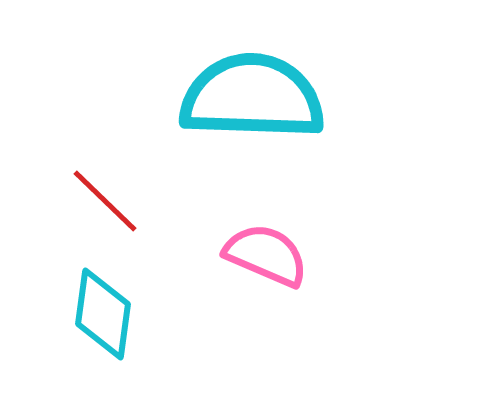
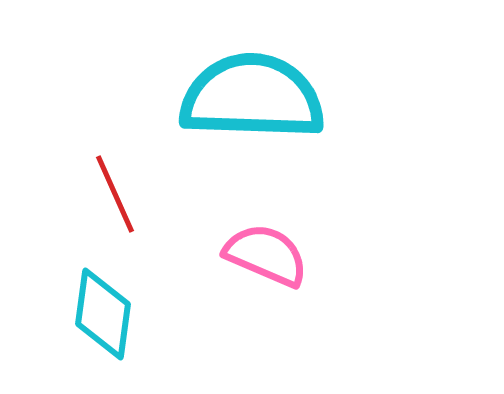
red line: moved 10 px right, 7 px up; rotated 22 degrees clockwise
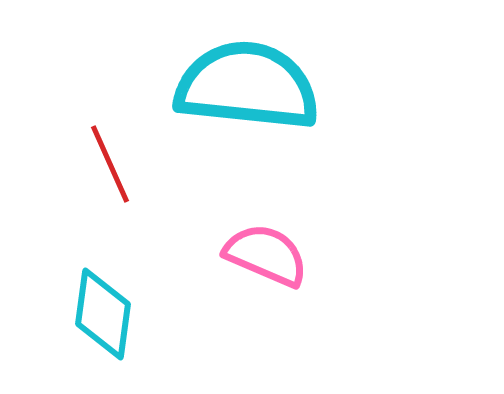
cyan semicircle: moved 5 px left, 11 px up; rotated 4 degrees clockwise
red line: moved 5 px left, 30 px up
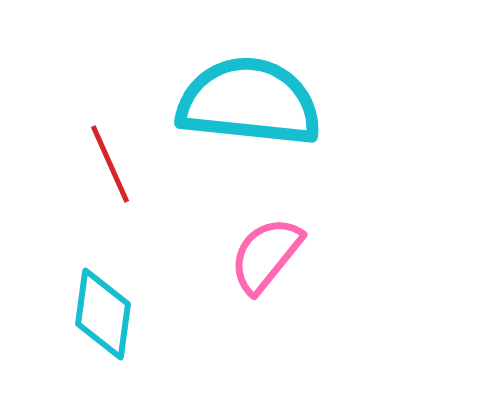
cyan semicircle: moved 2 px right, 16 px down
pink semicircle: rotated 74 degrees counterclockwise
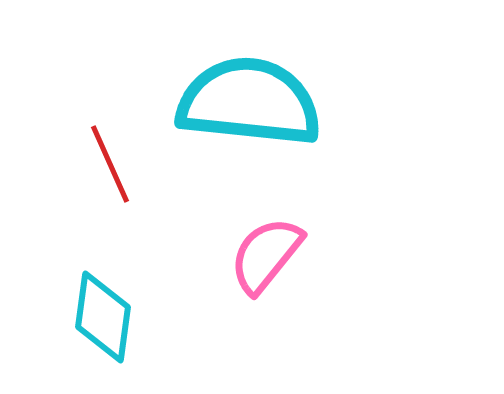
cyan diamond: moved 3 px down
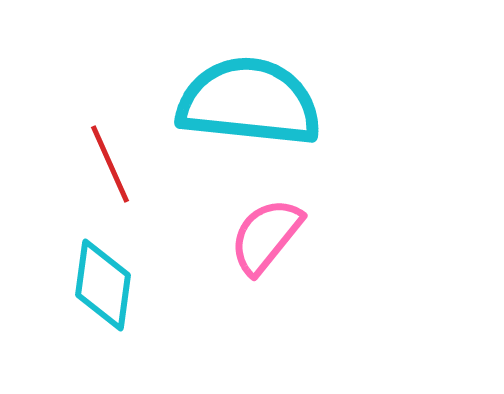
pink semicircle: moved 19 px up
cyan diamond: moved 32 px up
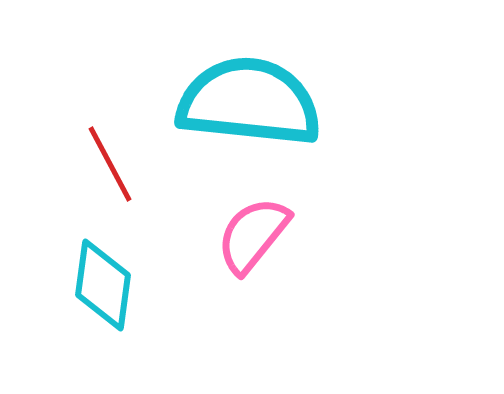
red line: rotated 4 degrees counterclockwise
pink semicircle: moved 13 px left, 1 px up
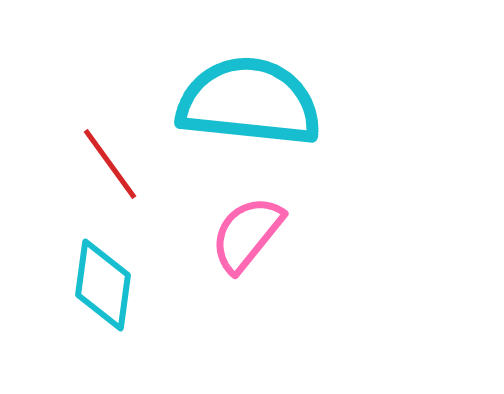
red line: rotated 8 degrees counterclockwise
pink semicircle: moved 6 px left, 1 px up
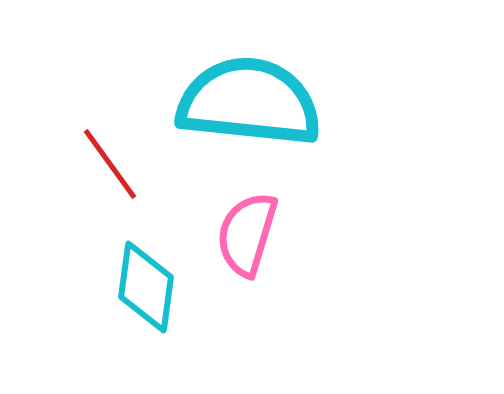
pink semicircle: rotated 22 degrees counterclockwise
cyan diamond: moved 43 px right, 2 px down
